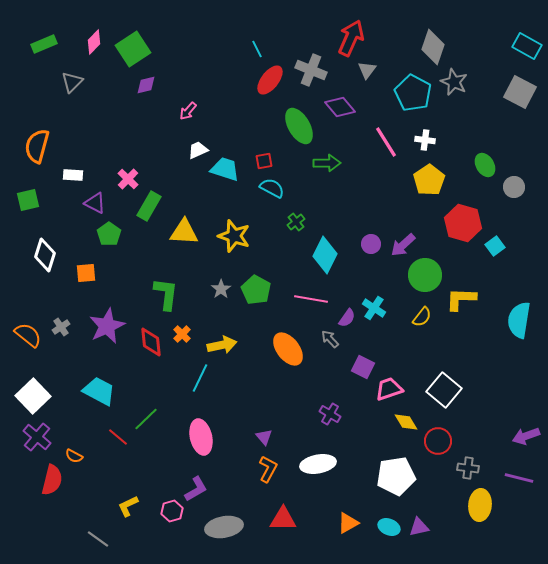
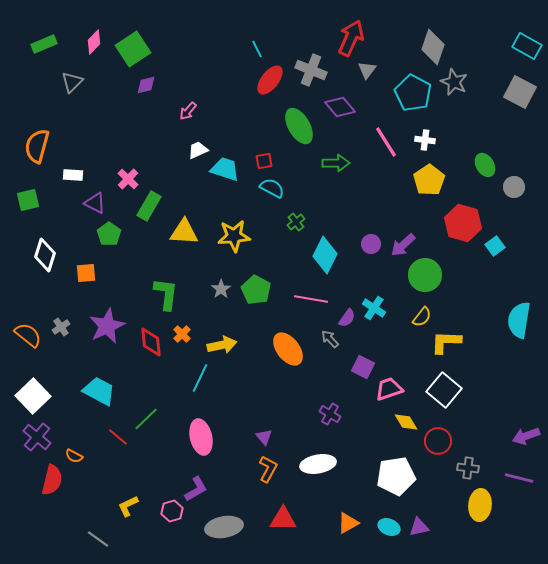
green arrow at (327, 163): moved 9 px right
yellow star at (234, 236): rotated 24 degrees counterclockwise
yellow L-shape at (461, 299): moved 15 px left, 43 px down
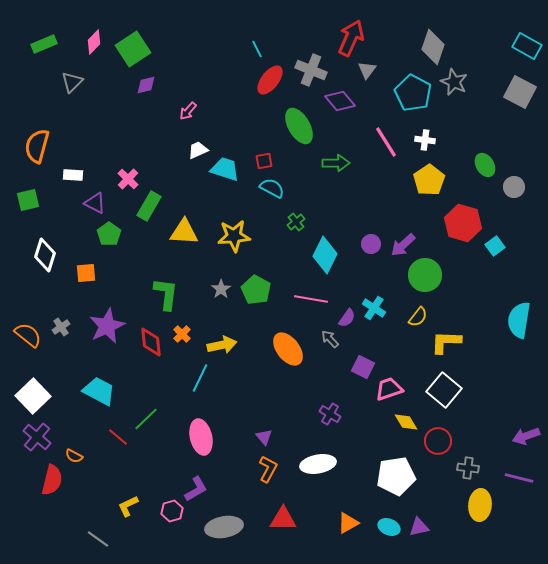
purple diamond at (340, 107): moved 6 px up
yellow semicircle at (422, 317): moved 4 px left
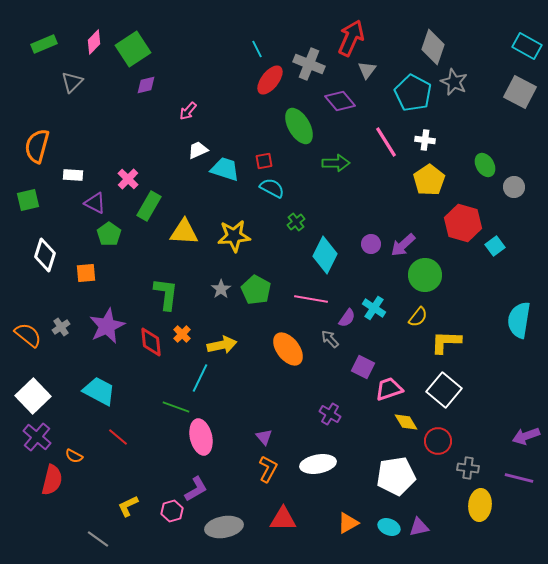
gray cross at (311, 70): moved 2 px left, 6 px up
green line at (146, 419): moved 30 px right, 12 px up; rotated 64 degrees clockwise
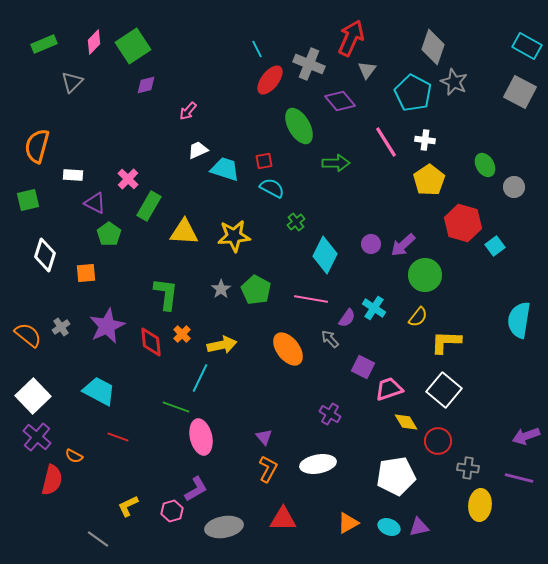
green square at (133, 49): moved 3 px up
red line at (118, 437): rotated 20 degrees counterclockwise
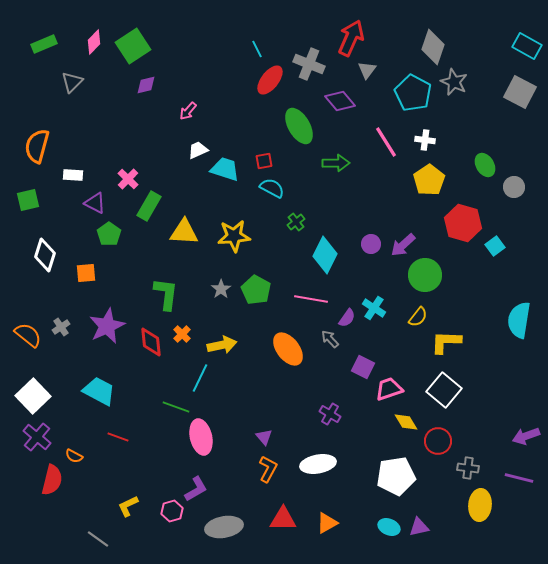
orange triangle at (348, 523): moved 21 px left
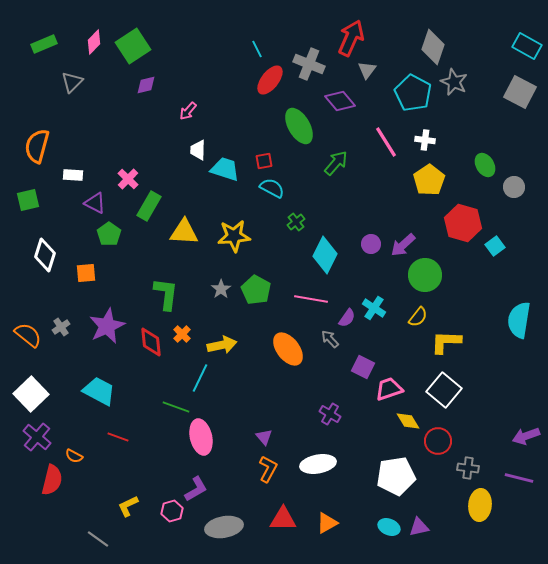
white trapezoid at (198, 150): rotated 65 degrees counterclockwise
green arrow at (336, 163): rotated 48 degrees counterclockwise
white square at (33, 396): moved 2 px left, 2 px up
yellow diamond at (406, 422): moved 2 px right, 1 px up
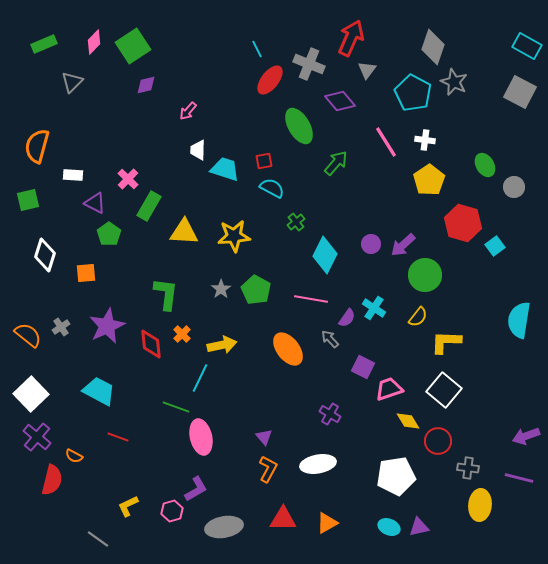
red diamond at (151, 342): moved 2 px down
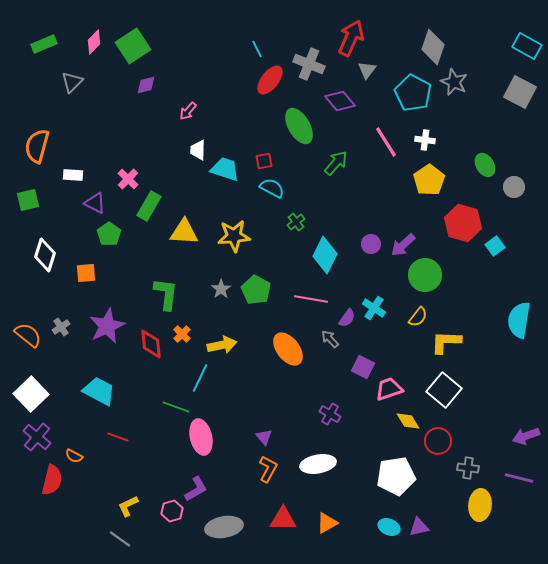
gray line at (98, 539): moved 22 px right
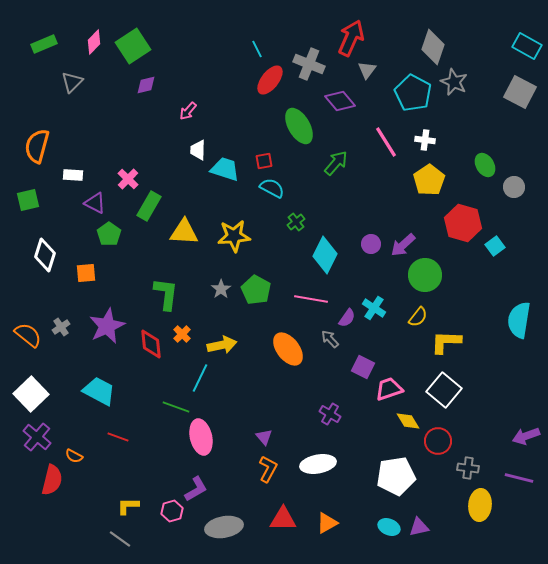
yellow L-shape at (128, 506): rotated 25 degrees clockwise
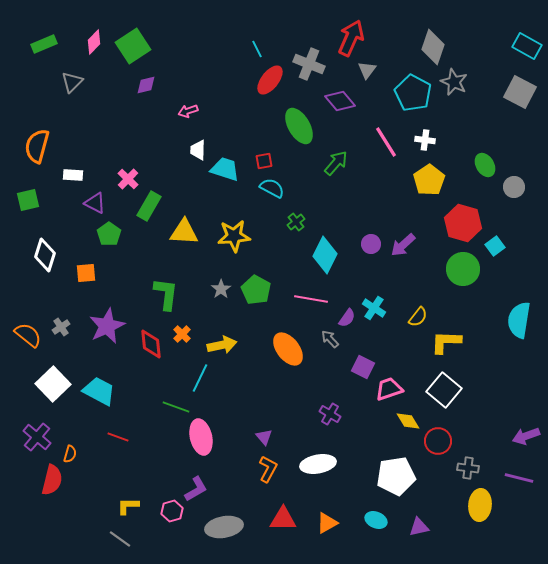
pink arrow at (188, 111): rotated 30 degrees clockwise
green circle at (425, 275): moved 38 px right, 6 px up
white square at (31, 394): moved 22 px right, 10 px up
orange semicircle at (74, 456): moved 4 px left, 2 px up; rotated 102 degrees counterclockwise
cyan ellipse at (389, 527): moved 13 px left, 7 px up
